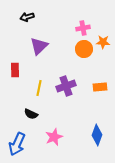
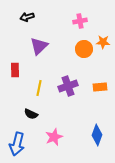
pink cross: moved 3 px left, 7 px up
purple cross: moved 2 px right
blue arrow: rotated 10 degrees counterclockwise
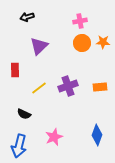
orange circle: moved 2 px left, 6 px up
yellow line: rotated 42 degrees clockwise
black semicircle: moved 7 px left
blue arrow: moved 2 px right, 2 px down
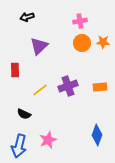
yellow line: moved 1 px right, 2 px down
pink star: moved 6 px left, 3 px down
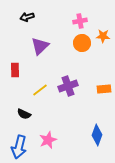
orange star: moved 6 px up
purple triangle: moved 1 px right
orange rectangle: moved 4 px right, 2 px down
blue arrow: moved 1 px down
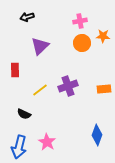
pink star: moved 1 px left, 2 px down; rotated 18 degrees counterclockwise
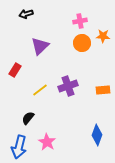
black arrow: moved 1 px left, 3 px up
red rectangle: rotated 32 degrees clockwise
orange rectangle: moved 1 px left, 1 px down
black semicircle: moved 4 px right, 4 px down; rotated 104 degrees clockwise
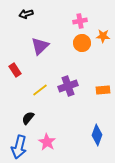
red rectangle: rotated 64 degrees counterclockwise
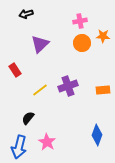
purple triangle: moved 2 px up
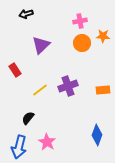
purple triangle: moved 1 px right, 1 px down
